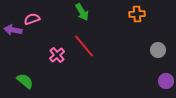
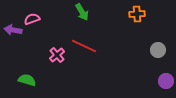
red line: rotated 25 degrees counterclockwise
green semicircle: moved 2 px right, 1 px up; rotated 24 degrees counterclockwise
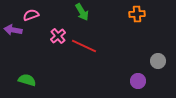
pink semicircle: moved 1 px left, 4 px up
gray circle: moved 11 px down
pink cross: moved 1 px right, 19 px up
purple circle: moved 28 px left
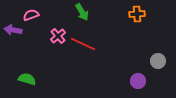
red line: moved 1 px left, 2 px up
green semicircle: moved 1 px up
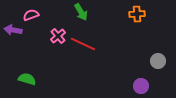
green arrow: moved 1 px left
purple circle: moved 3 px right, 5 px down
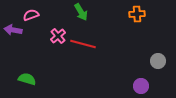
red line: rotated 10 degrees counterclockwise
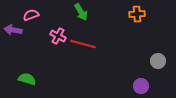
pink cross: rotated 21 degrees counterclockwise
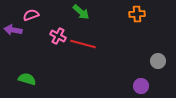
green arrow: rotated 18 degrees counterclockwise
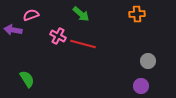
green arrow: moved 2 px down
gray circle: moved 10 px left
green semicircle: rotated 42 degrees clockwise
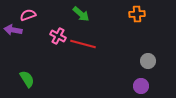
pink semicircle: moved 3 px left
